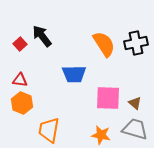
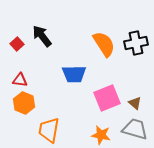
red square: moved 3 px left
pink square: moved 1 px left; rotated 24 degrees counterclockwise
orange hexagon: moved 2 px right
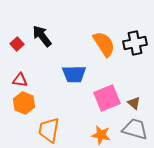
black cross: moved 1 px left
brown triangle: moved 1 px left
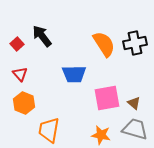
red triangle: moved 6 px up; rotated 42 degrees clockwise
pink square: rotated 12 degrees clockwise
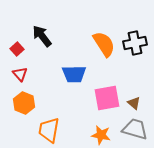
red square: moved 5 px down
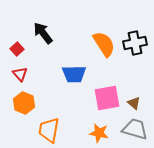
black arrow: moved 1 px right, 3 px up
orange star: moved 2 px left, 2 px up
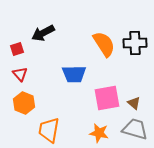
black arrow: rotated 80 degrees counterclockwise
black cross: rotated 10 degrees clockwise
red square: rotated 24 degrees clockwise
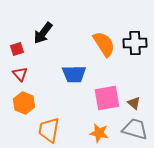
black arrow: rotated 25 degrees counterclockwise
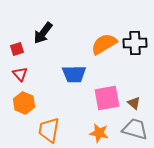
orange semicircle: rotated 88 degrees counterclockwise
